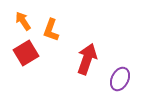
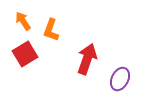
red square: moved 1 px left, 1 px down
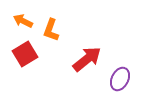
orange arrow: rotated 30 degrees counterclockwise
red arrow: rotated 32 degrees clockwise
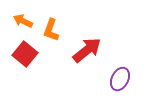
red square: rotated 20 degrees counterclockwise
red arrow: moved 9 px up
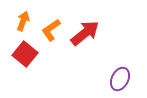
orange arrow: rotated 84 degrees clockwise
orange L-shape: rotated 35 degrees clockwise
red arrow: moved 2 px left, 17 px up
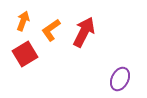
red arrow: moved 1 px left, 1 px up; rotated 24 degrees counterclockwise
red square: rotated 20 degrees clockwise
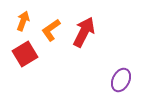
purple ellipse: moved 1 px right, 1 px down
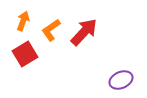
red arrow: rotated 16 degrees clockwise
purple ellipse: rotated 40 degrees clockwise
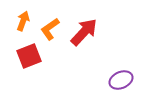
orange L-shape: moved 1 px left, 1 px up
red square: moved 4 px right, 2 px down; rotated 10 degrees clockwise
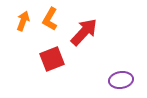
orange L-shape: moved 10 px up; rotated 25 degrees counterclockwise
red square: moved 23 px right, 3 px down
purple ellipse: rotated 15 degrees clockwise
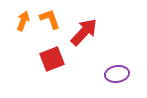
orange L-shape: rotated 130 degrees clockwise
purple ellipse: moved 4 px left, 6 px up
